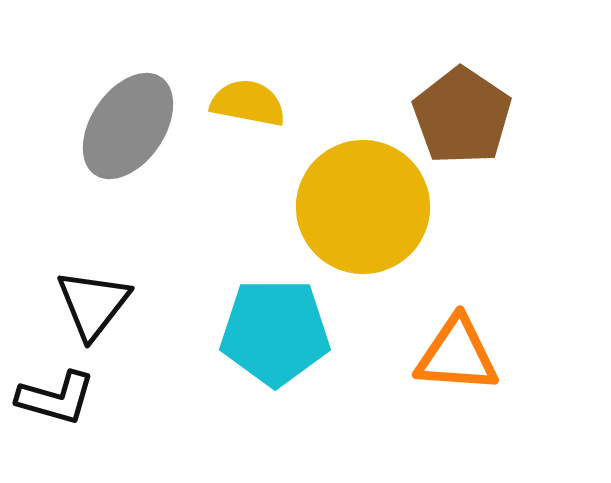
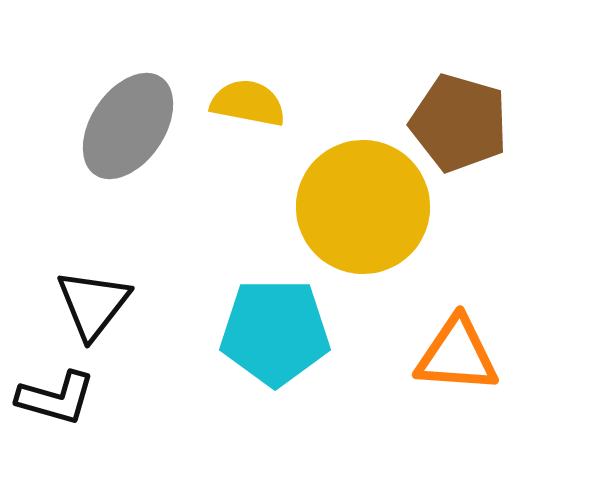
brown pentagon: moved 3 px left, 7 px down; rotated 18 degrees counterclockwise
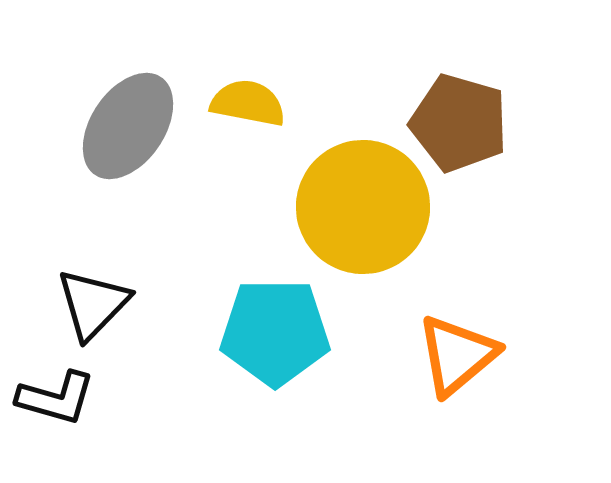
black triangle: rotated 6 degrees clockwise
orange triangle: rotated 44 degrees counterclockwise
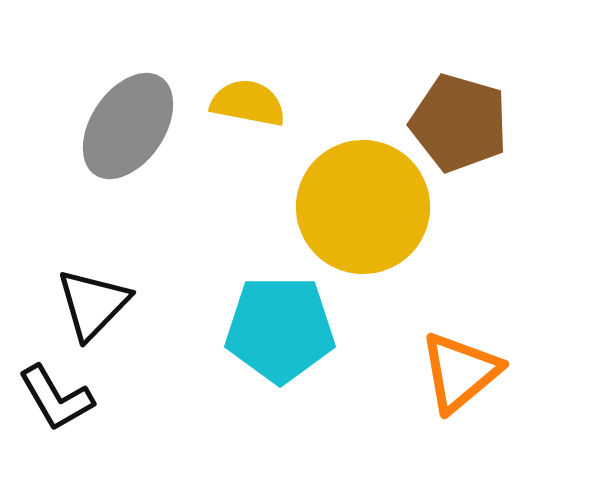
cyan pentagon: moved 5 px right, 3 px up
orange triangle: moved 3 px right, 17 px down
black L-shape: rotated 44 degrees clockwise
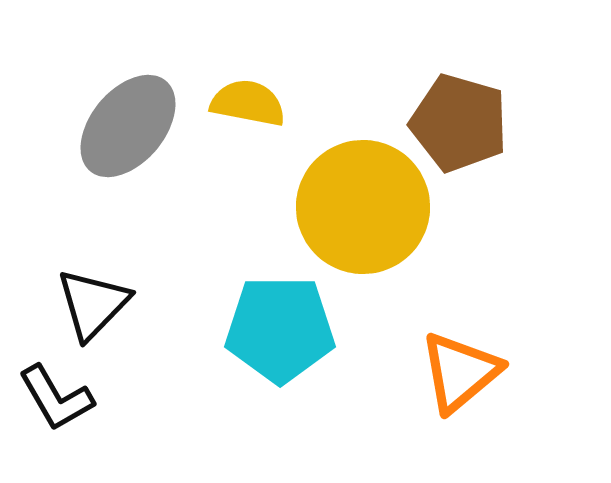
gray ellipse: rotated 6 degrees clockwise
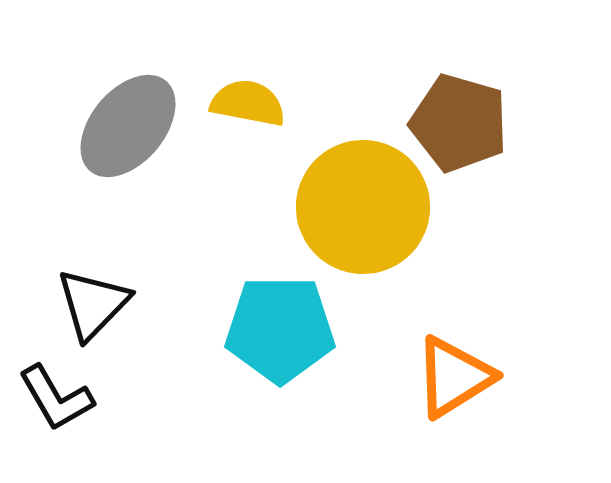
orange triangle: moved 6 px left, 5 px down; rotated 8 degrees clockwise
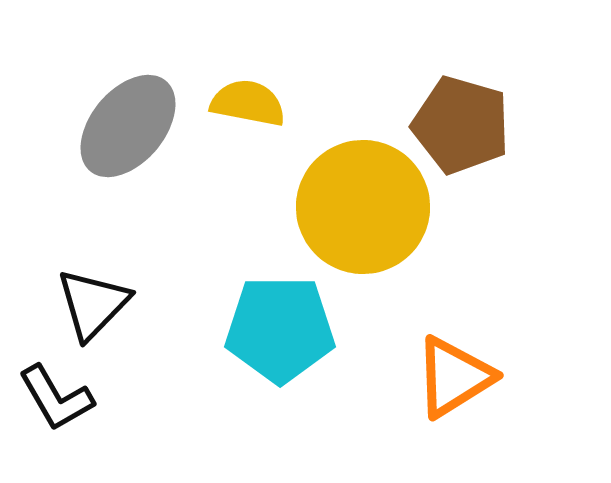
brown pentagon: moved 2 px right, 2 px down
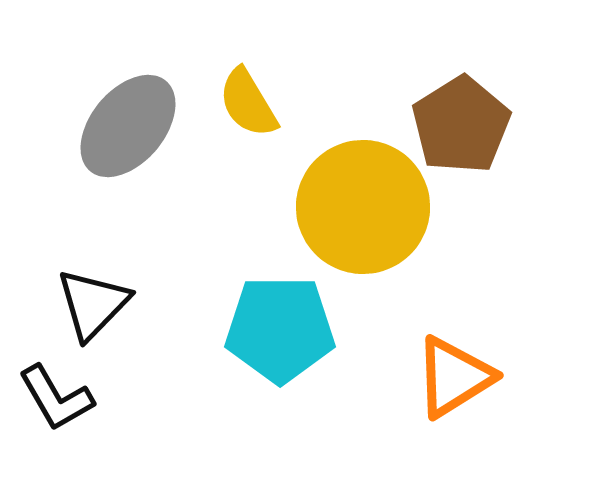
yellow semicircle: rotated 132 degrees counterclockwise
brown pentagon: rotated 24 degrees clockwise
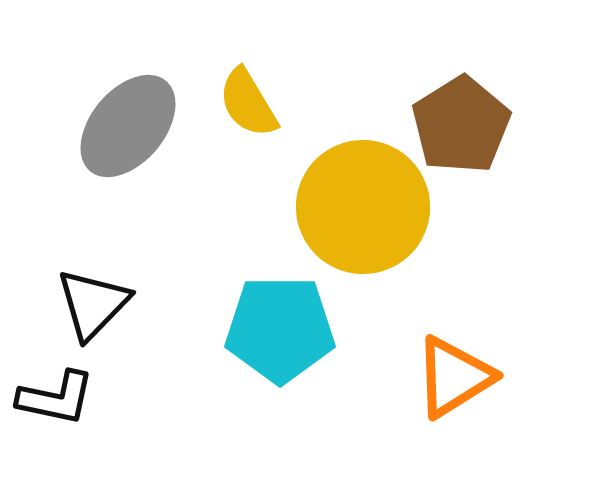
black L-shape: rotated 48 degrees counterclockwise
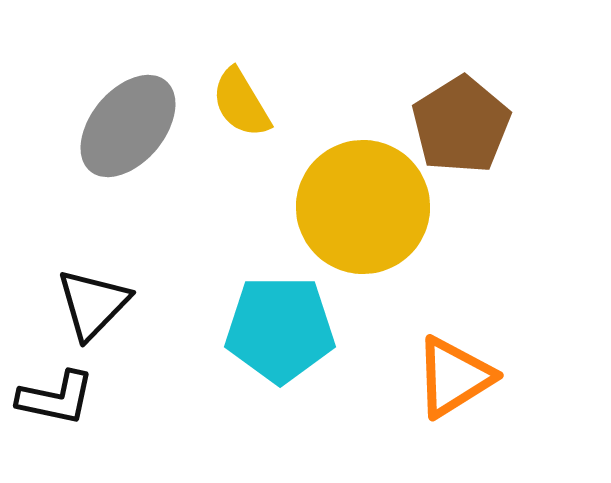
yellow semicircle: moved 7 px left
